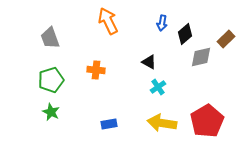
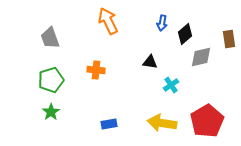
brown rectangle: moved 3 px right; rotated 54 degrees counterclockwise
black triangle: moved 1 px right; rotated 21 degrees counterclockwise
cyan cross: moved 13 px right, 2 px up
green star: rotated 12 degrees clockwise
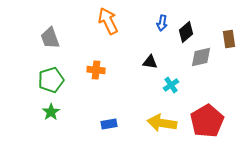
black diamond: moved 1 px right, 2 px up
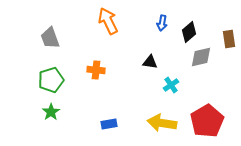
black diamond: moved 3 px right
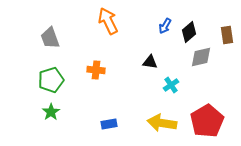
blue arrow: moved 3 px right, 3 px down; rotated 21 degrees clockwise
brown rectangle: moved 2 px left, 4 px up
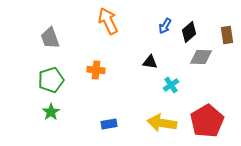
gray diamond: rotated 15 degrees clockwise
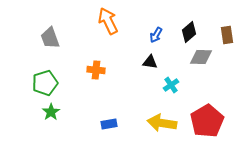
blue arrow: moved 9 px left, 9 px down
green pentagon: moved 6 px left, 3 px down
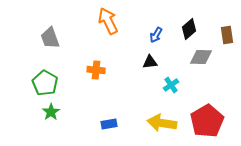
black diamond: moved 3 px up
black triangle: rotated 14 degrees counterclockwise
green pentagon: rotated 25 degrees counterclockwise
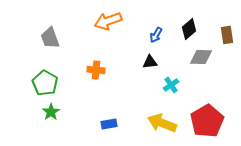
orange arrow: rotated 84 degrees counterclockwise
yellow arrow: rotated 12 degrees clockwise
